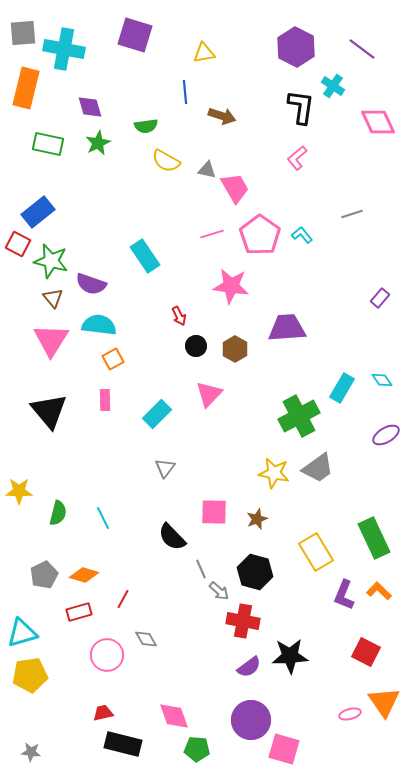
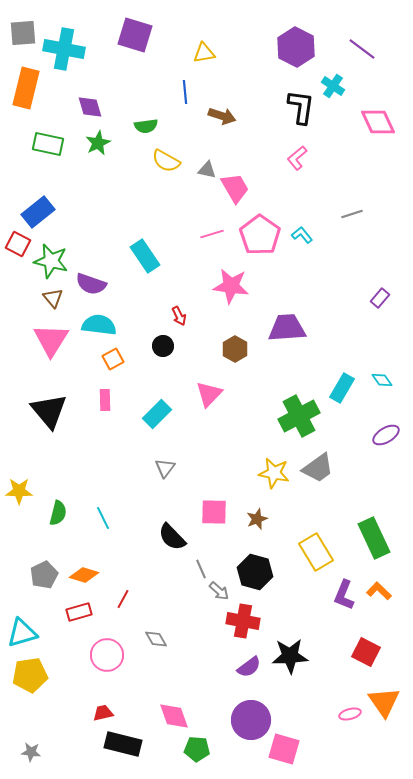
black circle at (196, 346): moved 33 px left
gray diamond at (146, 639): moved 10 px right
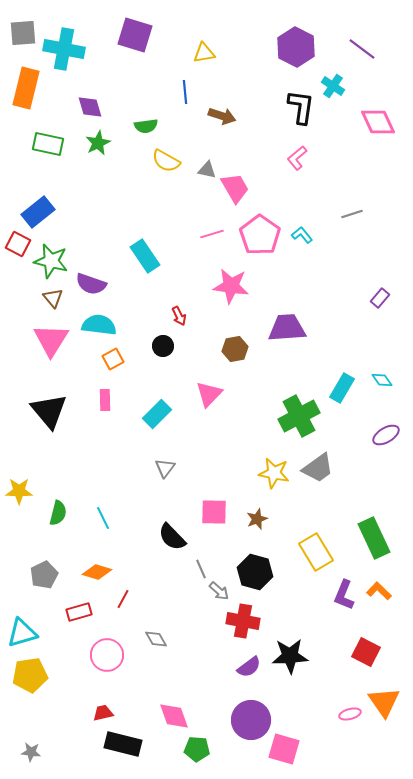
brown hexagon at (235, 349): rotated 20 degrees clockwise
orange diamond at (84, 575): moved 13 px right, 3 px up
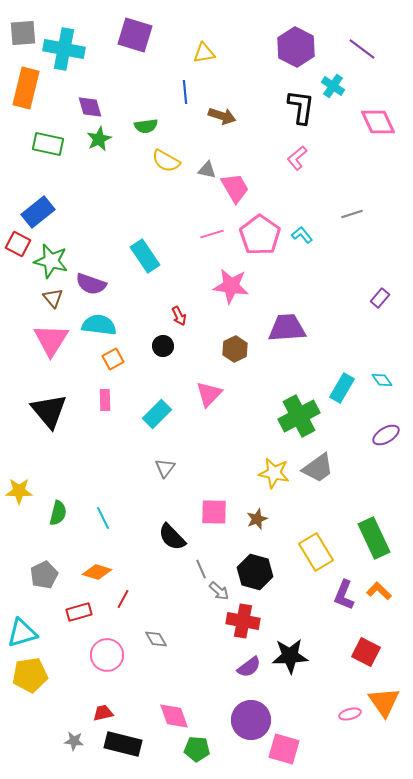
green star at (98, 143): moved 1 px right, 4 px up
brown hexagon at (235, 349): rotated 15 degrees counterclockwise
gray star at (31, 752): moved 43 px right, 11 px up
